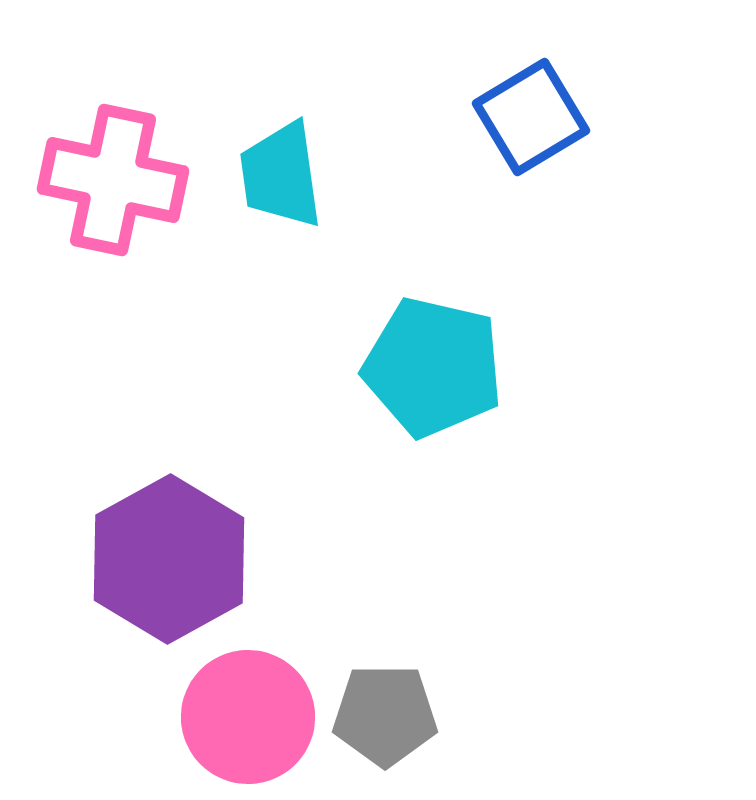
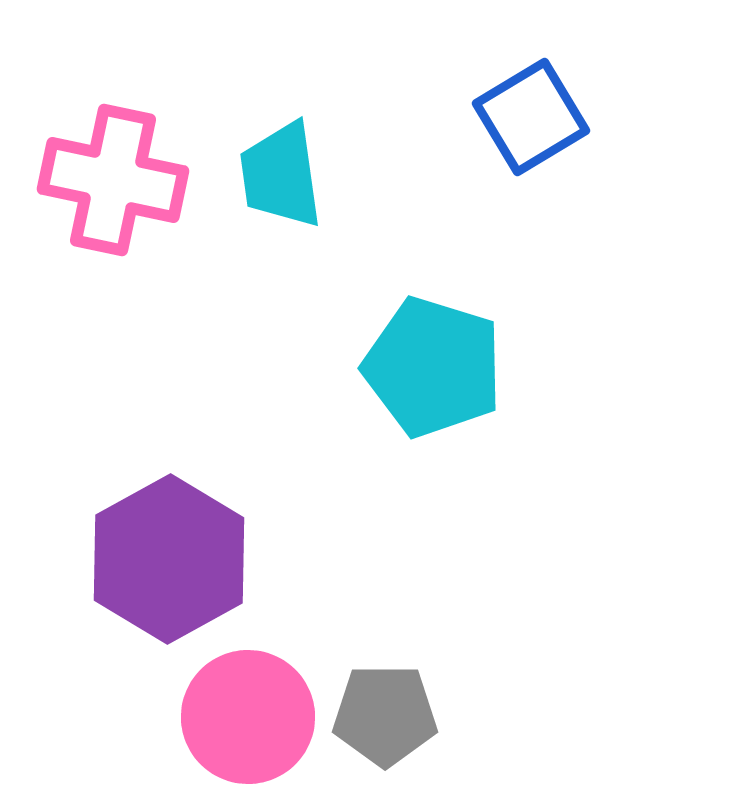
cyan pentagon: rotated 4 degrees clockwise
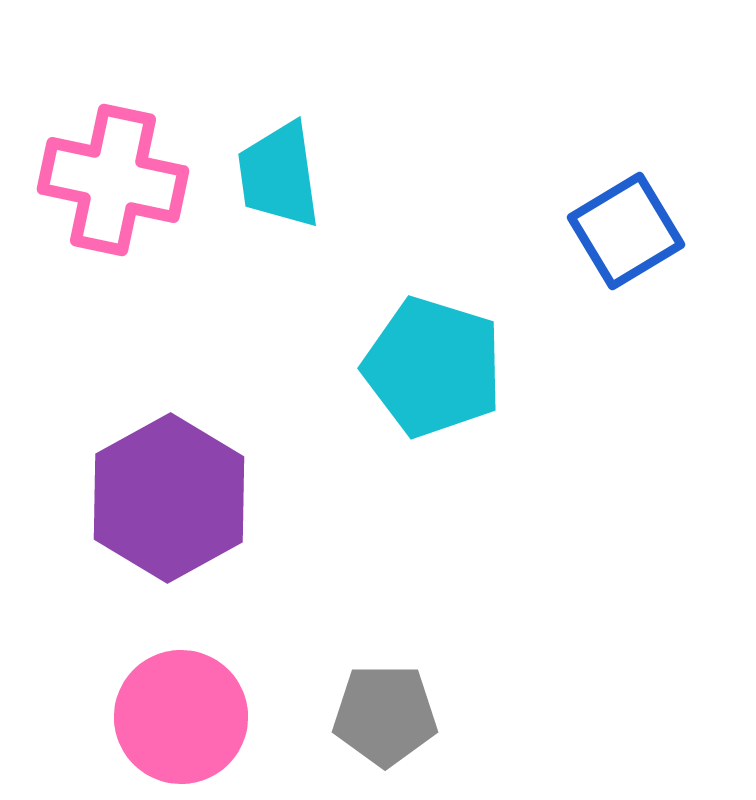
blue square: moved 95 px right, 114 px down
cyan trapezoid: moved 2 px left
purple hexagon: moved 61 px up
pink circle: moved 67 px left
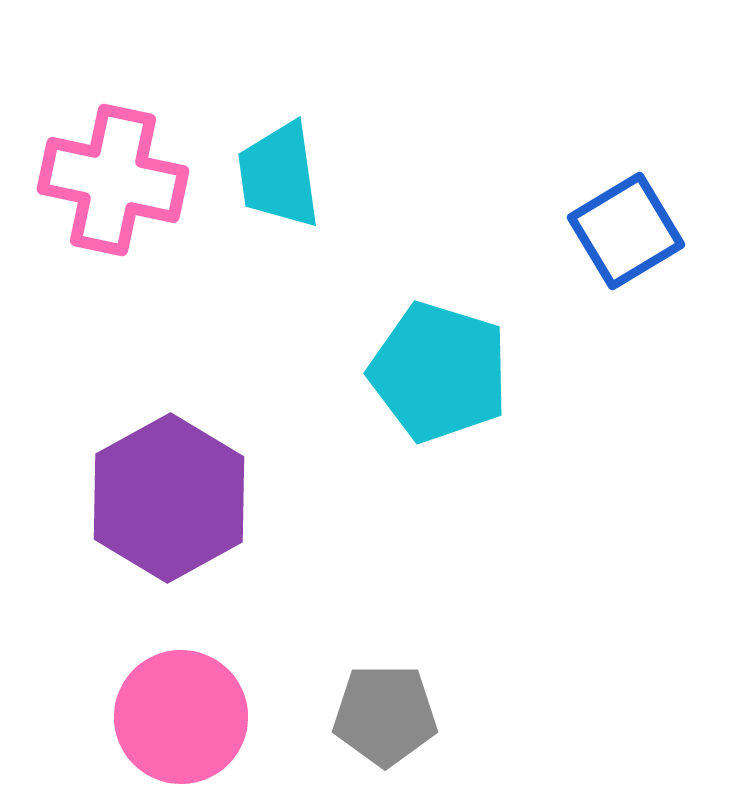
cyan pentagon: moved 6 px right, 5 px down
